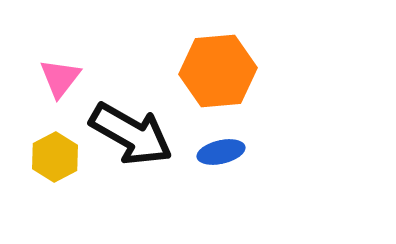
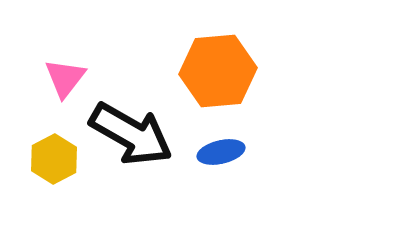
pink triangle: moved 5 px right
yellow hexagon: moved 1 px left, 2 px down
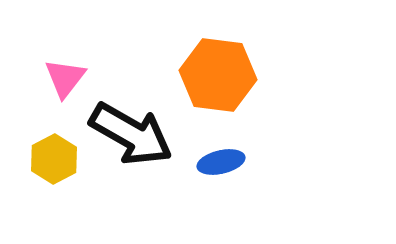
orange hexagon: moved 4 px down; rotated 12 degrees clockwise
blue ellipse: moved 10 px down
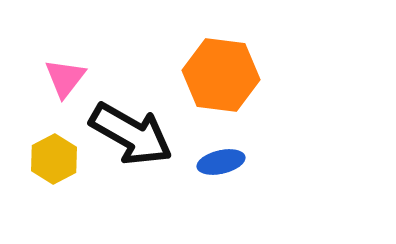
orange hexagon: moved 3 px right
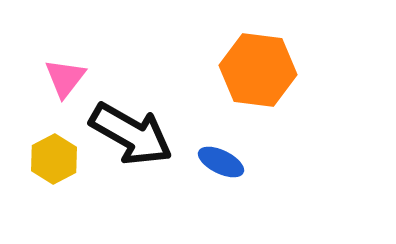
orange hexagon: moved 37 px right, 5 px up
blue ellipse: rotated 39 degrees clockwise
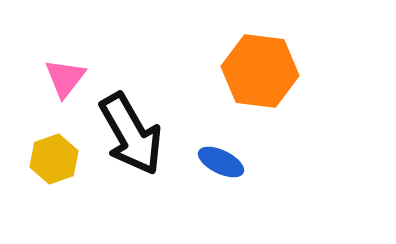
orange hexagon: moved 2 px right, 1 px down
black arrow: rotated 30 degrees clockwise
yellow hexagon: rotated 9 degrees clockwise
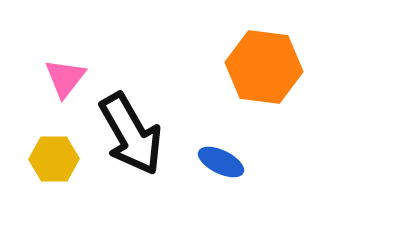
orange hexagon: moved 4 px right, 4 px up
yellow hexagon: rotated 18 degrees clockwise
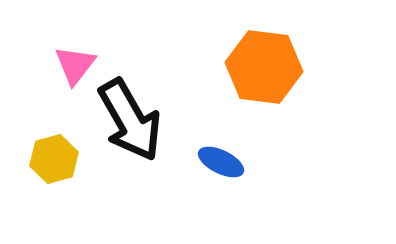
pink triangle: moved 10 px right, 13 px up
black arrow: moved 1 px left, 14 px up
yellow hexagon: rotated 15 degrees counterclockwise
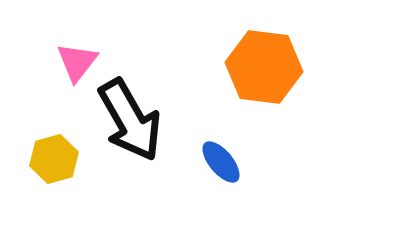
pink triangle: moved 2 px right, 3 px up
blue ellipse: rotated 24 degrees clockwise
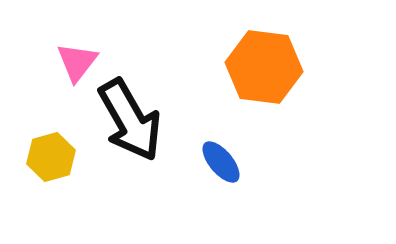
yellow hexagon: moved 3 px left, 2 px up
